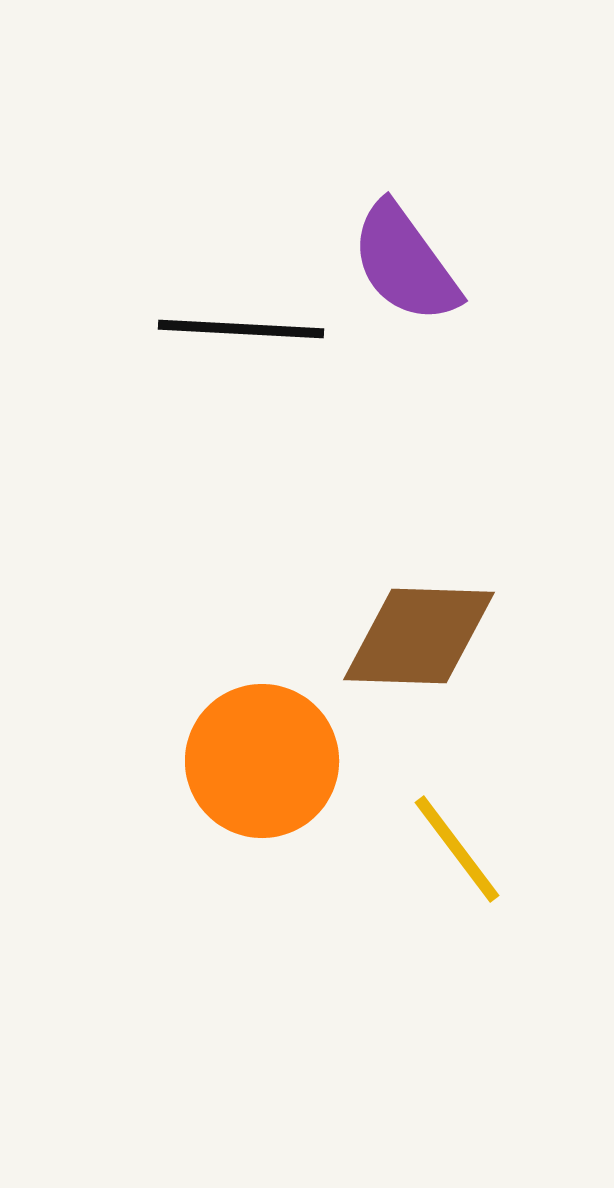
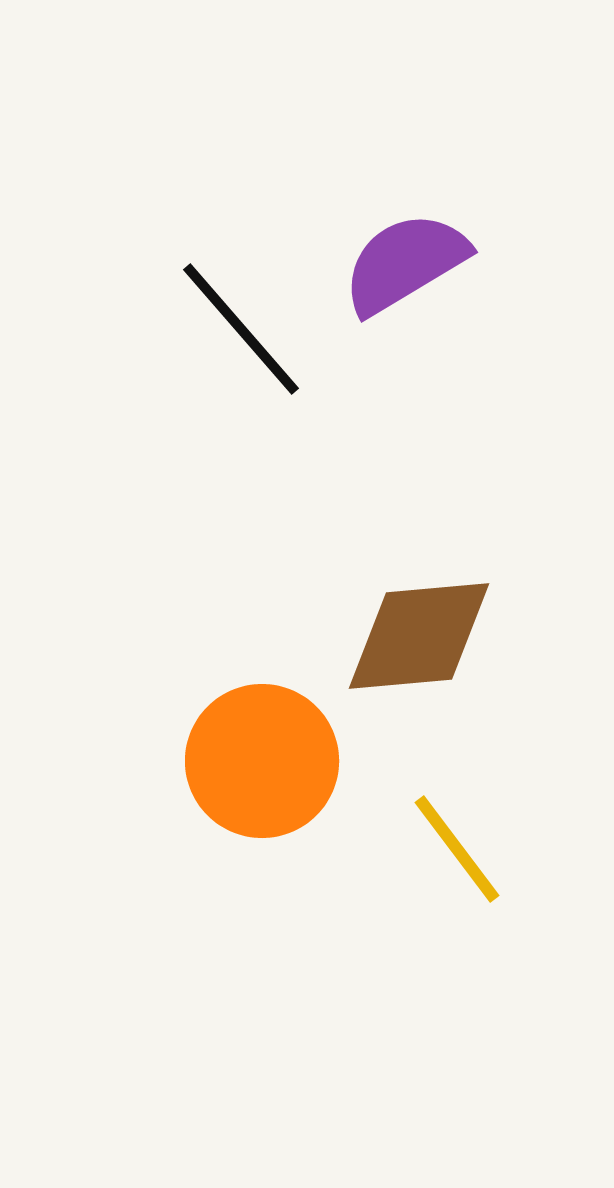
purple semicircle: rotated 95 degrees clockwise
black line: rotated 46 degrees clockwise
brown diamond: rotated 7 degrees counterclockwise
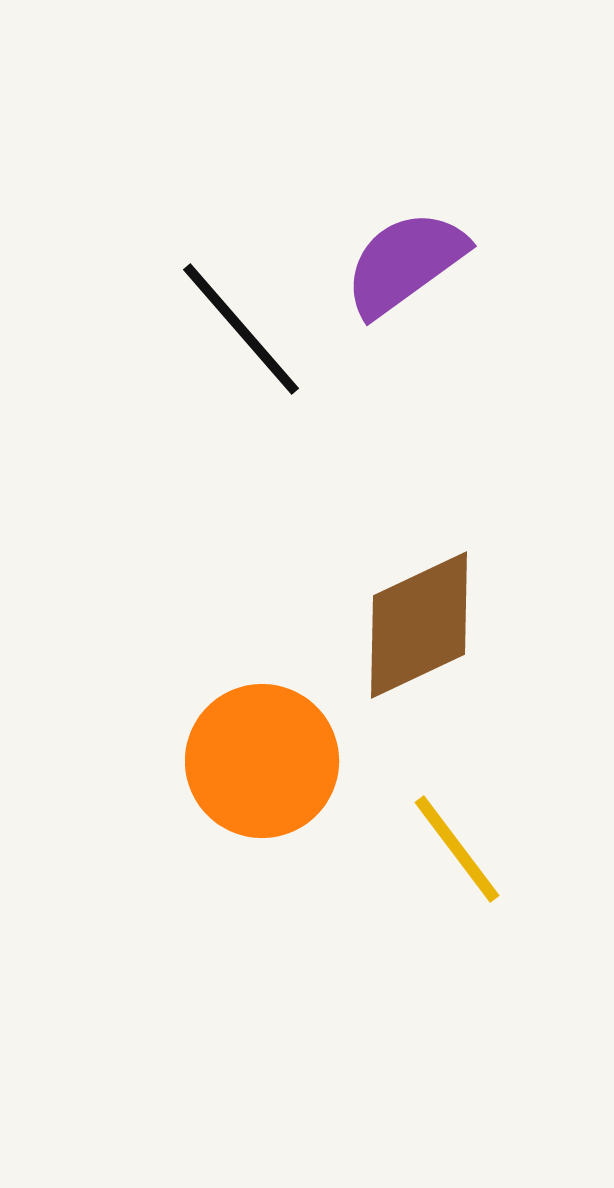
purple semicircle: rotated 5 degrees counterclockwise
brown diamond: moved 11 px up; rotated 20 degrees counterclockwise
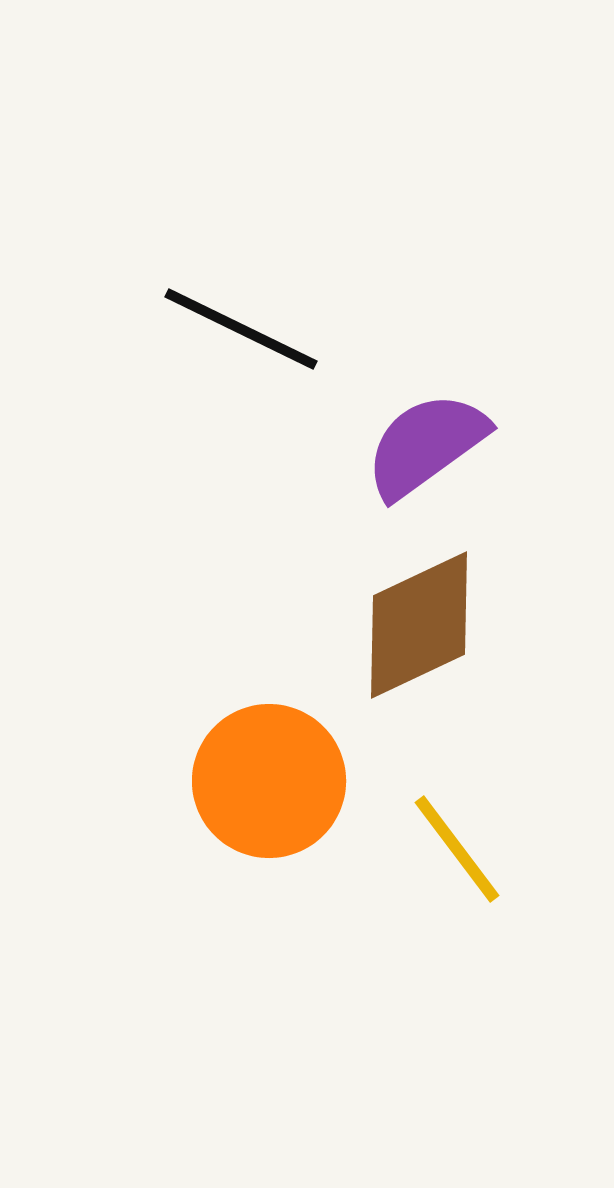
purple semicircle: moved 21 px right, 182 px down
black line: rotated 23 degrees counterclockwise
orange circle: moved 7 px right, 20 px down
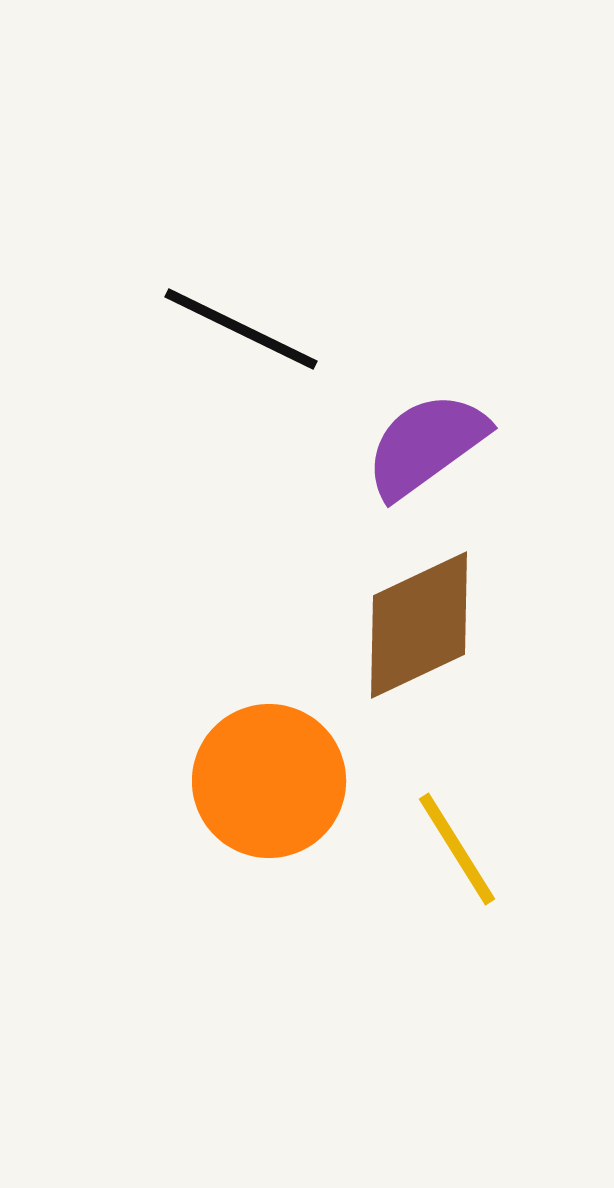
yellow line: rotated 5 degrees clockwise
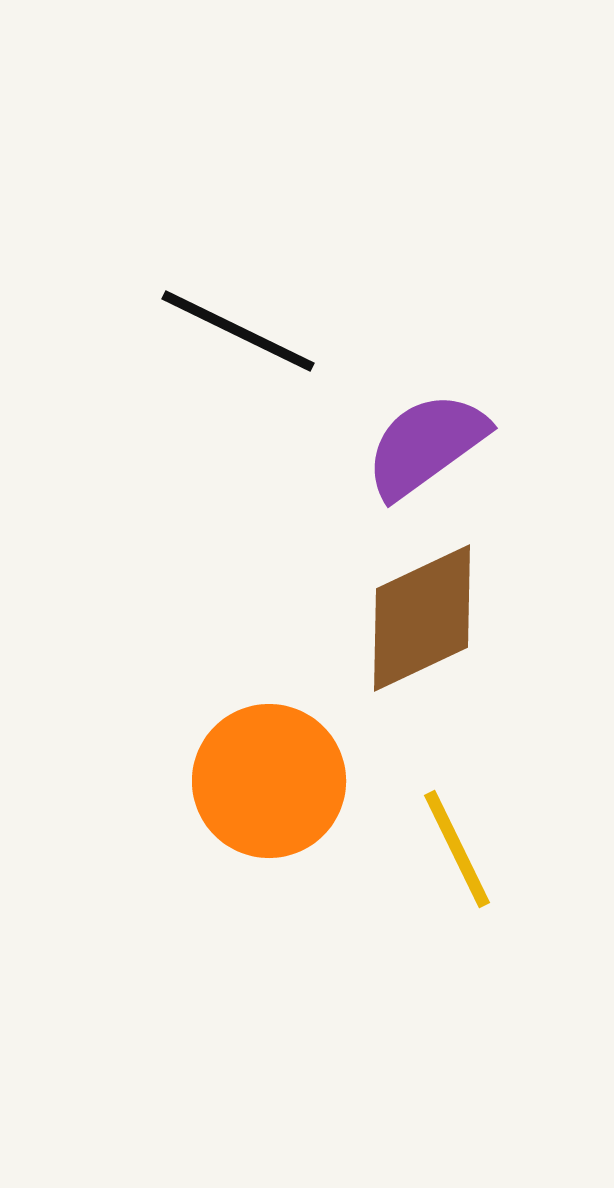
black line: moved 3 px left, 2 px down
brown diamond: moved 3 px right, 7 px up
yellow line: rotated 6 degrees clockwise
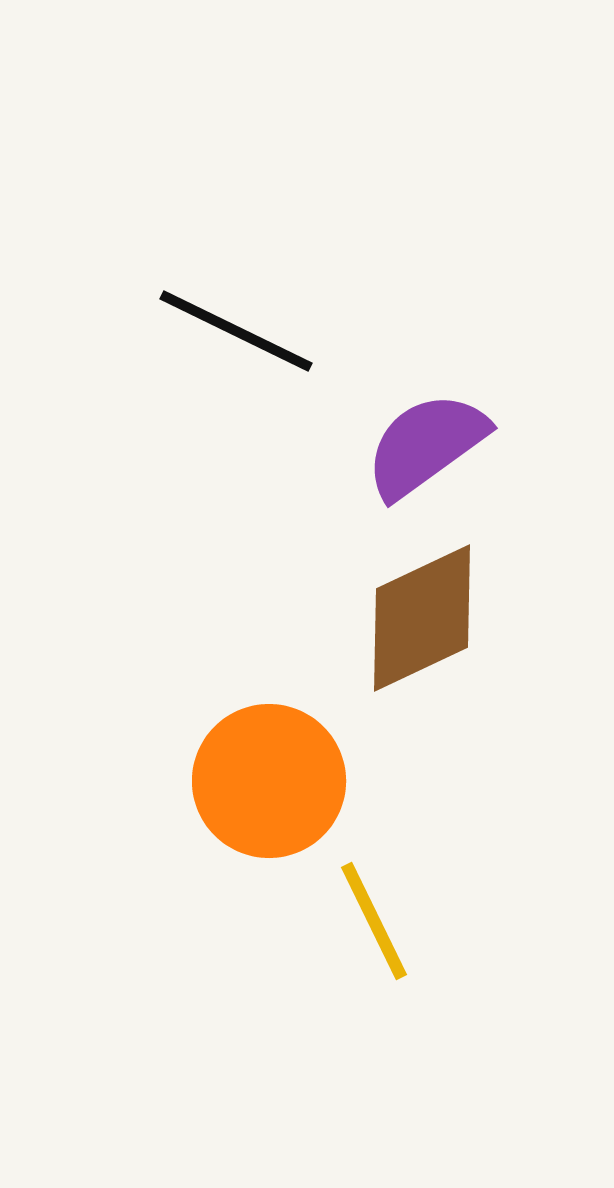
black line: moved 2 px left
yellow line: moved 83 px left, 72 px down
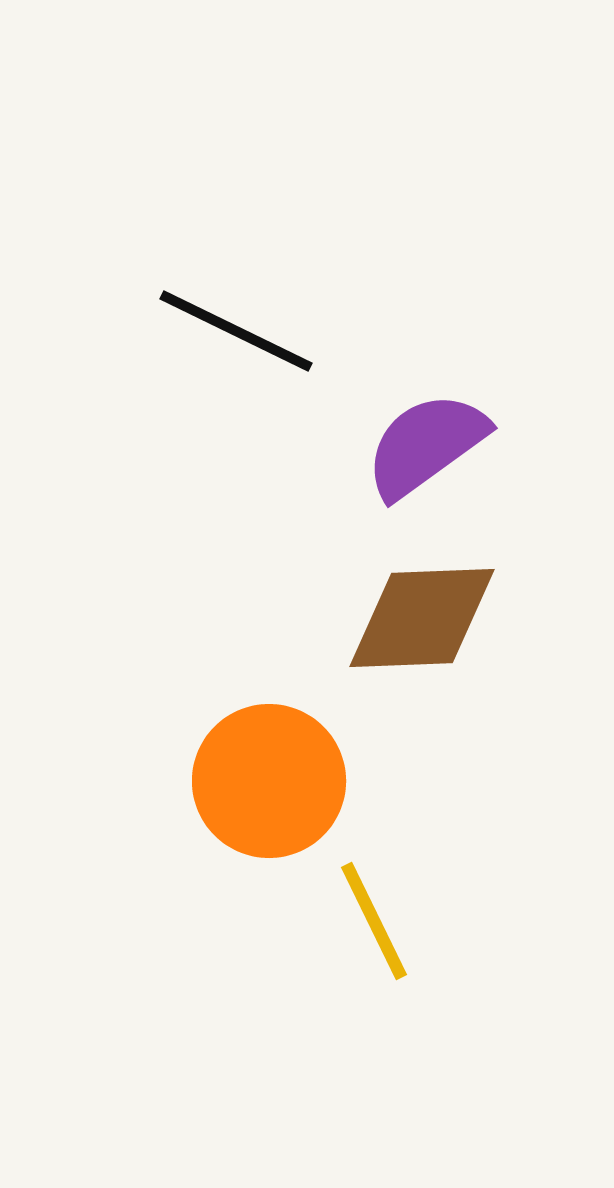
brown diamond: rotated 23 degrees clockwise
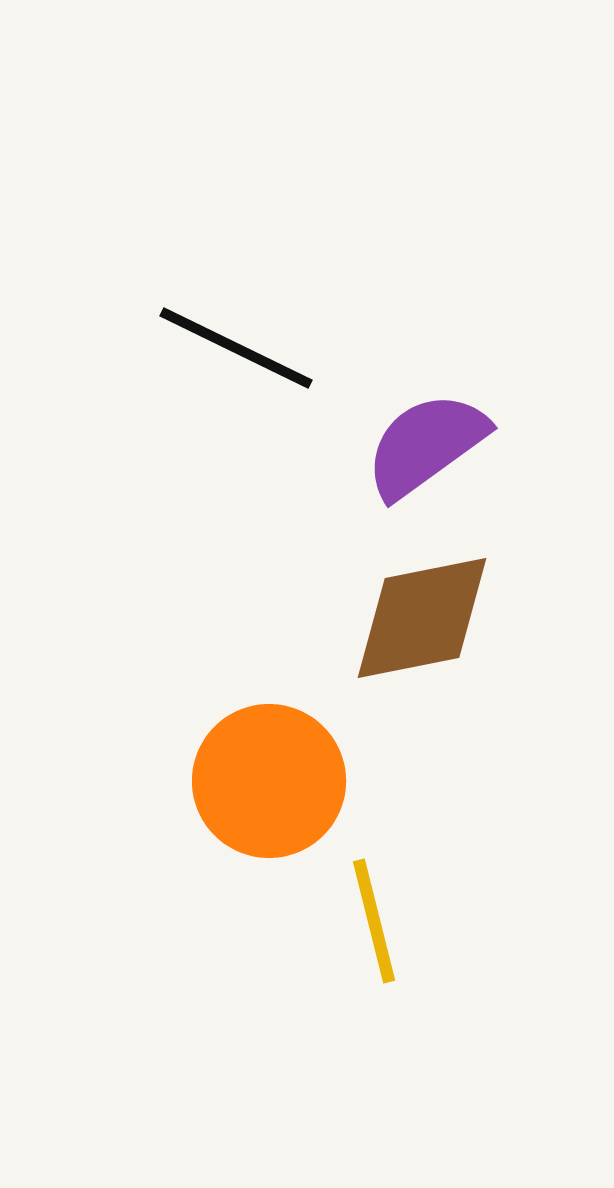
black line: moved 17 px down
brown diamond: rotated 9 degrees counterclockwise
yellow line: rotated 12 degrees clockwise
